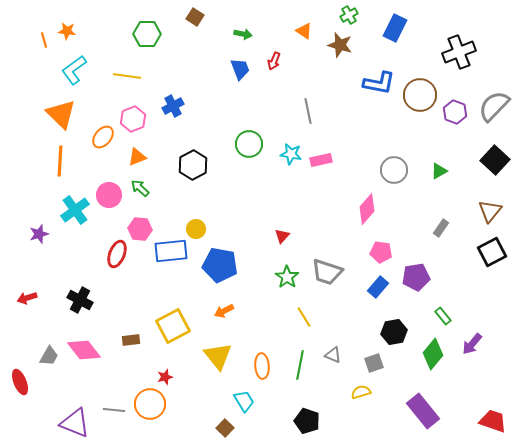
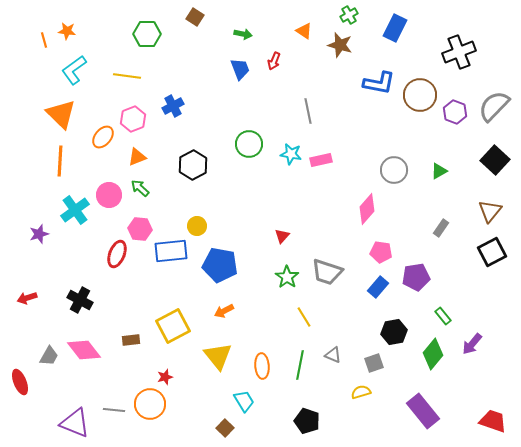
yellow circle at (196, 229): moved 1 px right, 3 px up
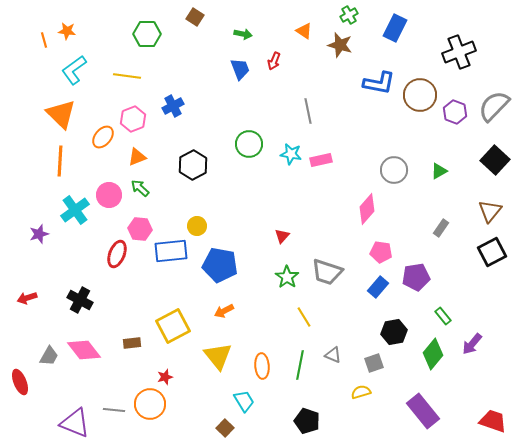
brown rectangle at (131, 340): moved 1 px right, 3 px down
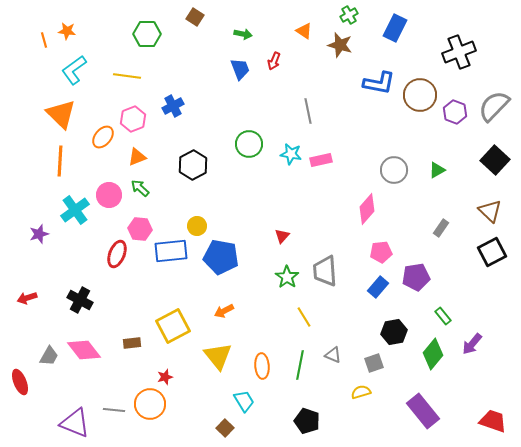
green triangle at (439, 171): moved 2 px left, 1 px up
brown triangle at (490, 211): rotated 25 degrees counterclockwise
pink pentagon at (381, 252): rotated 15 degrees counterclockwise
blue pentagon at (220, 265): moved 1 px right, 8 px up
gray trapezoid at (327, 272): moved 2 px left, 1 px up; rotated 68 degrees clockwise
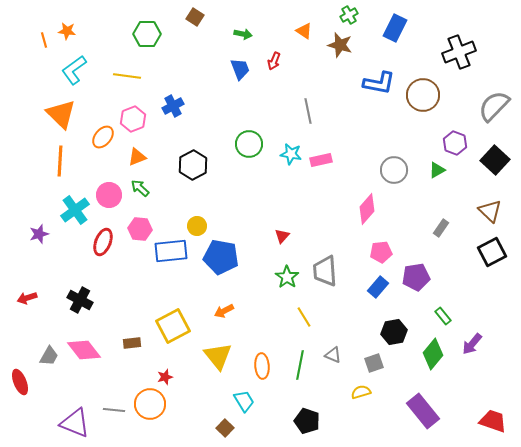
brown circle at (420, 95): moved 3 px right
purple hexagon at (455, 112): moved 31 px down
red ellipse at (117, 254): moved 14 px left, 12 px up
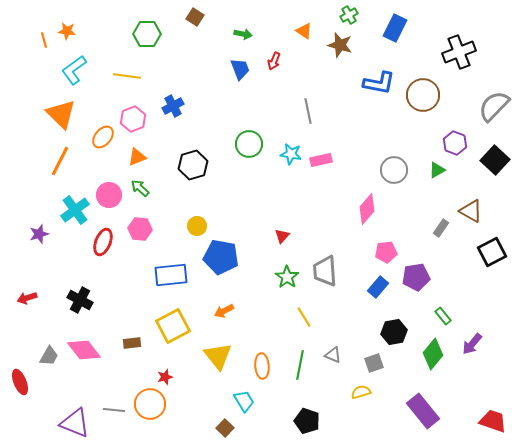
orange line at (60, 161): rotated 24 degrees clockwise
black hexagon at (193, 165): rotated 12 degrees clockwise
brown triangle at (490, 211): moved 19 px left; rotated 15 degrees counterclockwise
blue rectangle at (171, 251): moved 24 px down
pink pentagon at (381, 252): moved 5 px right
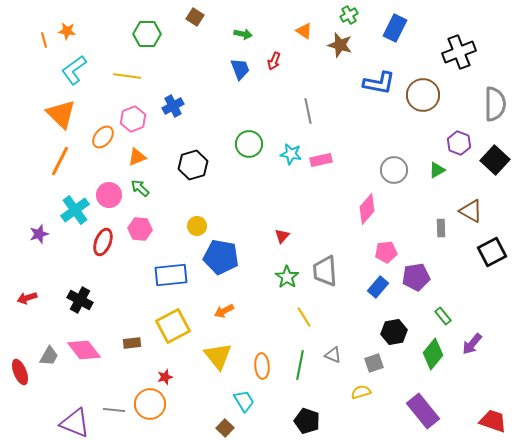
gray semicircle at (494, 106): moved 1 px right, 2 px up; rotated 136 degrees clockwise
purple hexagon at (455, 143): moved 4 px right
gray rectangle at (441, 228): rotated 36 degrees counterclockwise
red ellipse at (20, 382): moved 10 px up
